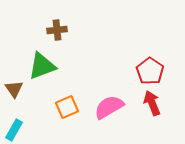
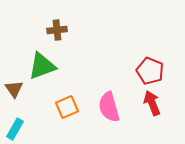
red pentagon: rotated 12 degrees counterclockwise
pink semicircle: rotated 76 degrees counterclockwise
cyan rectangle: moved 1 px right, 1 px up
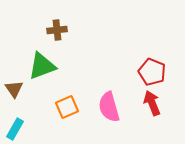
red pentagon: moved 2 px right, 1 px down
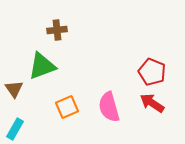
red arrow: rotated 35 degrees counterclockwise
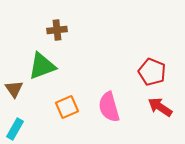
red arrow: moved 8 px right, 4 px down
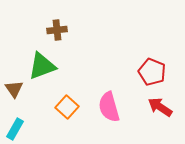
orange square: rotated 25 degrees counterclockwise
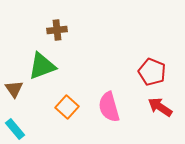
cyan rectangle: rotated 70 degrees counterclockwise
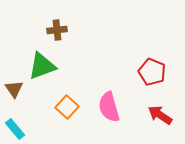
red arrow: moved 8 px down
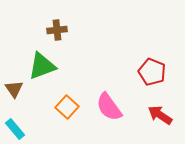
pink semicircle: rotated 20 degrees counterclockwise
